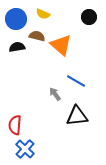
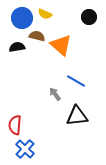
yellow semicircle: moved 2 px right
blue circle: moved 6 px right, 1 px up
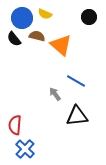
black semicircle: moved 3 px left, 8 px up; rotated 119 degrees counterclockwise
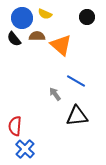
black circle: moved 2 px left
brown semicircle: rotated 14 degrees counterclockwise
red semicircle: moved 1 px down
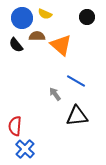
black semicircle: moved 2 px right, 6 px down
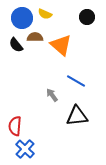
brown semicircle: moved 2 px left, 1 px down
gray arrow: moved 3 px left, 1 px down
